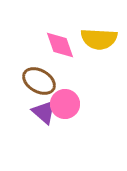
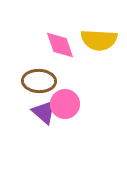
yellow semicircle: moved 1 px down
brown ellipse: rotated 28 degrees counterclockwise
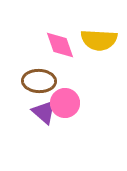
pink circle: moved 1 px up
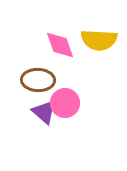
brown ellipse: moved 1 px left, 1 px up
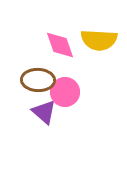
pink circle: moved 11 px up
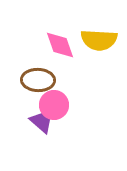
pink circle: moved 11 px left, 13 px down
purple triangle: moved 2 px left, 9 px down
